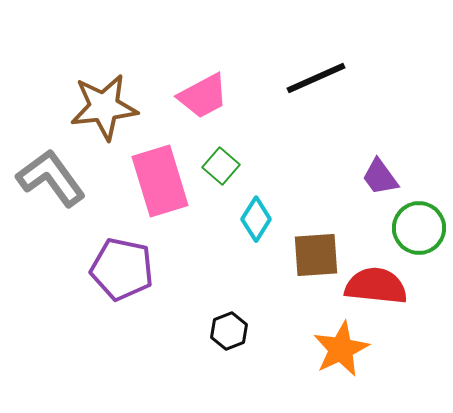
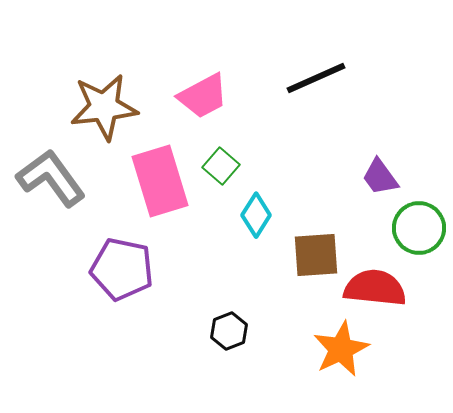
cyan diamond: moved 4 px up
red semicircle: moved 1 px left, 2 px down
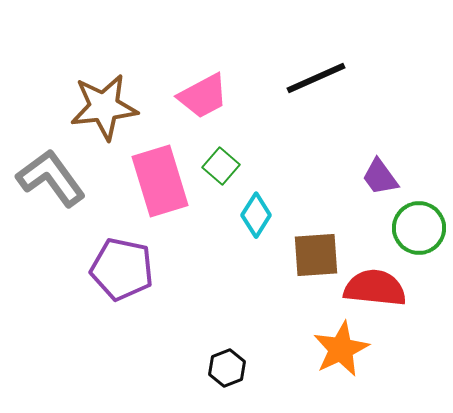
black hexagon: moved 2 px left, 37 px down
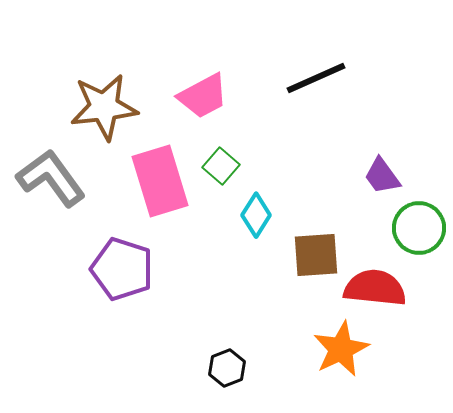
purple trapezoid: moved 2 px right, 1 px up
purple pentagon: rotated 6 degrees clockwise
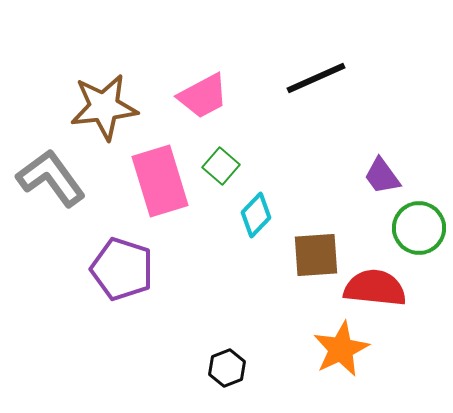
cyan diamond: rotated 12 degrees clockwise
